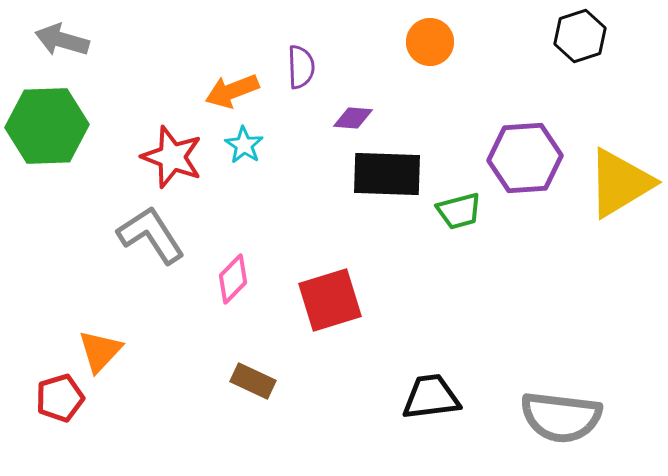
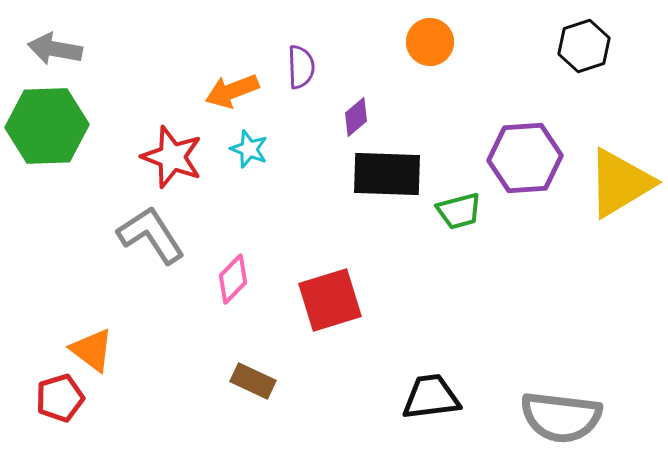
black hexagon: moved 4 px right, 10 px down
gray arrow: moved 7 px left, 9 px down; rotated 6 degrees counterclockwise
purple diamond: moved 3 px right, 1 px up; rotated 45 degrees counterclockwise
cyan star: moved 5 px right, 4 px down; rotated 12 degrees counterclockwise
orange triangle: moved 8 px left, 1 px up; rotated 36 degrees counterclockwise
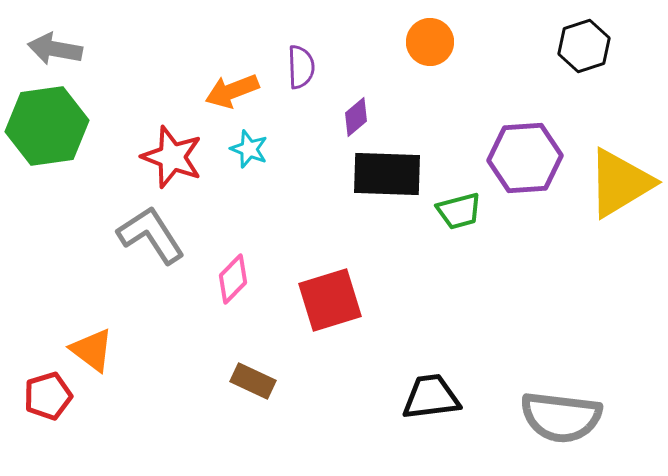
green hexagon: rotated 6 degrees counterclockwise
red pentagon: moved 12 px left, 2 px up
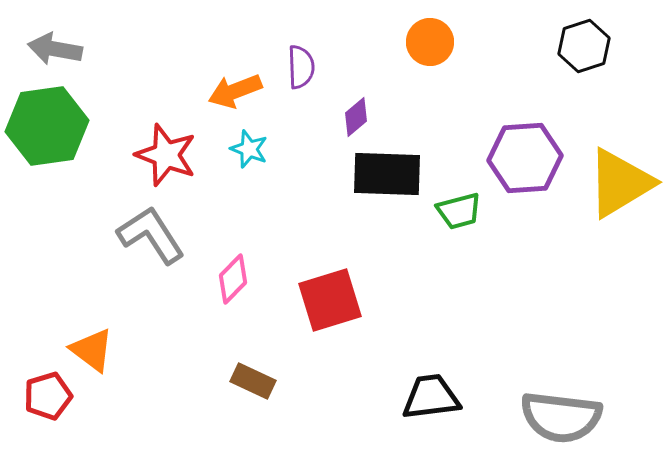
orange arrow: moved 3 px right
red star: moved 6 px left, 2 px up
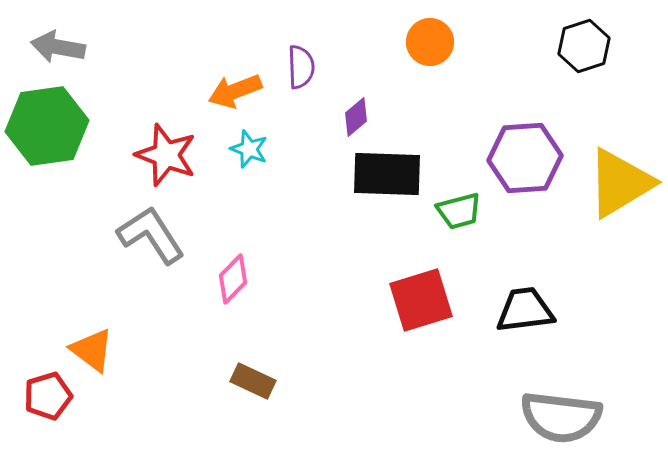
gray arrow: moved 3 px right, 2 px up
red square: moved 91 px right
black trapezoid: moved 94 px right, 87 px up
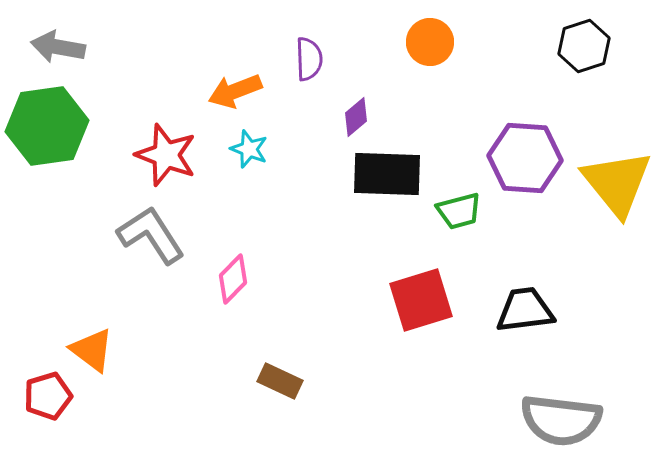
purple semicircle: moved 8 px right, 8 px up
purple hexagon: rotated 8 degrees clockwise
yellow triangle: moved 3 px left; rotated 38 degrees counterclockwise
brown rectangle: moved 27 px right
gray semicircle: moved 3 px down
